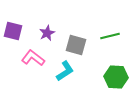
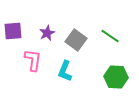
purple square: rotated 18 degrees counterclockwise
green line: rotated 48 degrees clockwise
gray square: moved 5 px up; rotated 20 degrees clockwise
pink L-shape: moved 2 px down; rotated 60 degrees clockwise
cyan L-shape: rotated 145 degrees clockwise
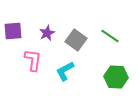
cyan L-shape: rotated 40 degrees clockwise
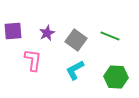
green line: rotated 12 degrees counterclockwise
cyan L-shape: moved 10 px right, 1 px up
